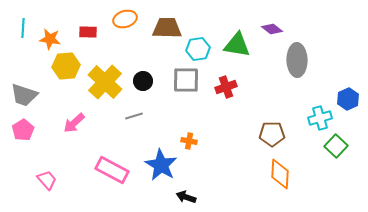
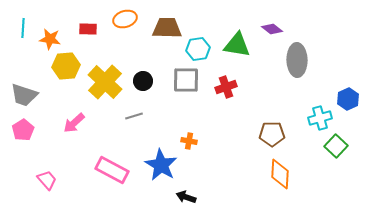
red rectangle: moved 3 px up
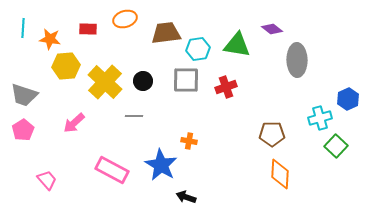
brown trapezoid: moved 1 px left, 5 px down; rotated 8 degrees counterclockwise
gray line: rotated 18 degrees clockwise
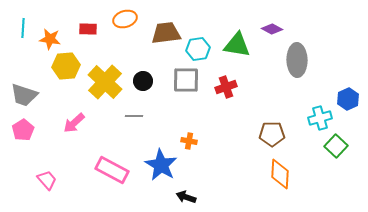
purple diamond: rotated 10 degrees counterclockwise
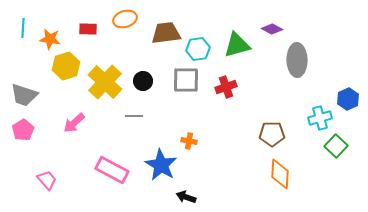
green triangle: rotated 24 degrees counterclockwise
yellow hexagon: rotated 12 degrees counterclockwise
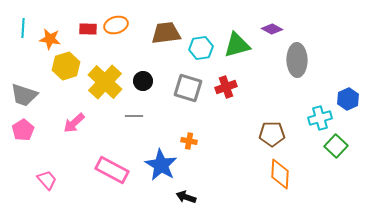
orange ellipse: moved 9 px left, 6 px down
cyan hexagon: moved 3 px right, 1 px up
gray square: moved 2 px right, 8 px down; rotated 16 degrees clockwise
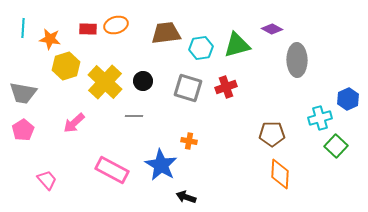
gray trapezoid: moved 1 px left, 2 px up; rotated 8 degrees counterclockwise
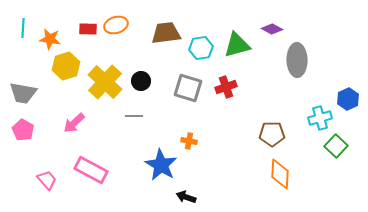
black circle: moved 2 px left
pink pentagon: rotated 10 degrees counterclockwise
pink rectangle: moved 21 px left
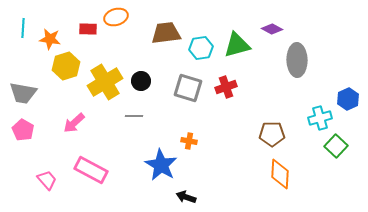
orange ellipse: moved 8 px up
yellow cross: rotated 16 degrees clockwise
